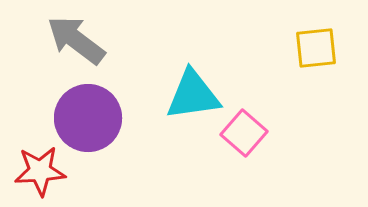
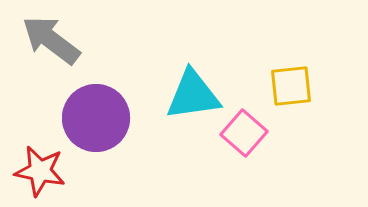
gray arrow: moved 25 px left
yellow square: moved 25 px left, 38 px down
purple circle: moved 8 px right
red star: rotated 15 degrees clockwise
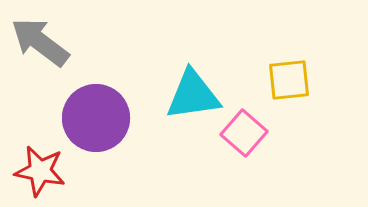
gray arrow: moved 11 px left, 2 px down
yellow square: moved 2 px left, 6 px up
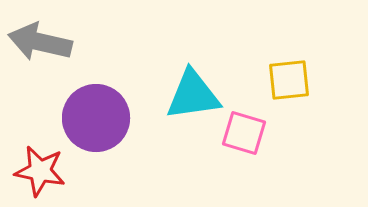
gray arrow: rotated 24 degrees counterclockwise
pink square: rotated 24 degrees counterclockwise
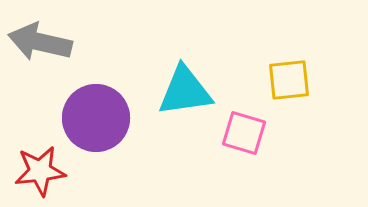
cyan triangle: moved 8 px left, 4 px up
red star: rotated 18 degrees counterclockwise
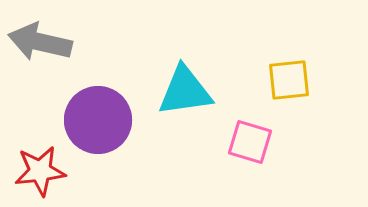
purple circle: moved 2 px right, 2 px down
pink square: moved 6 px right, 9 px down
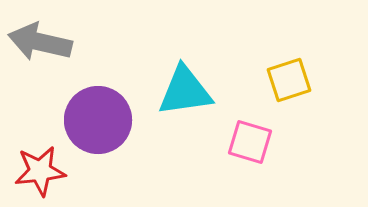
yellow square: rotated 12 degrees counterclockwise
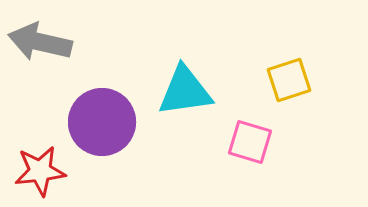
purple circle: moved 4 px right, 2 px down
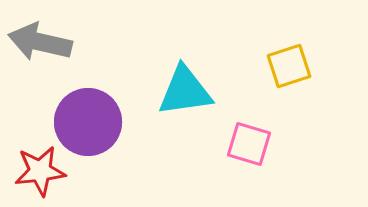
yellow square: moved 14 px up
purple circle: moved 14 px left
pink square: moved 1 px left, 2 px down
